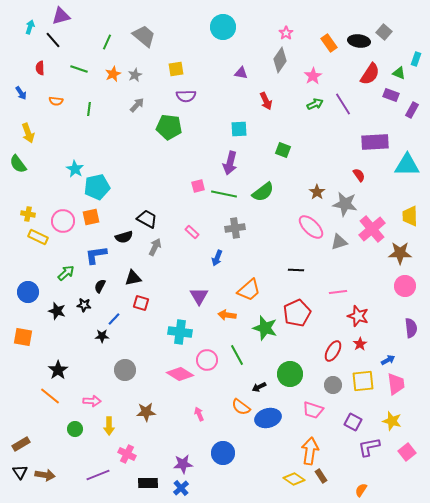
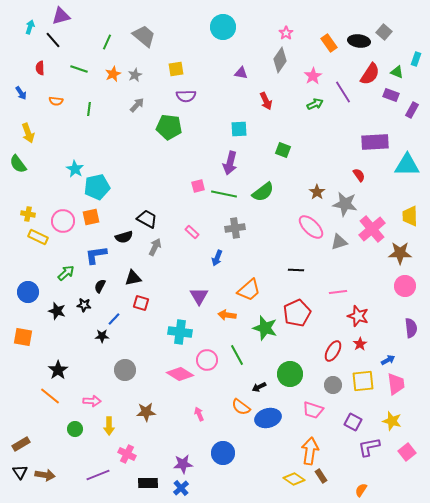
green triangle at (399, 73): moved 2 px left, 1 px up
purple line at (343, 104): moved 12 px up
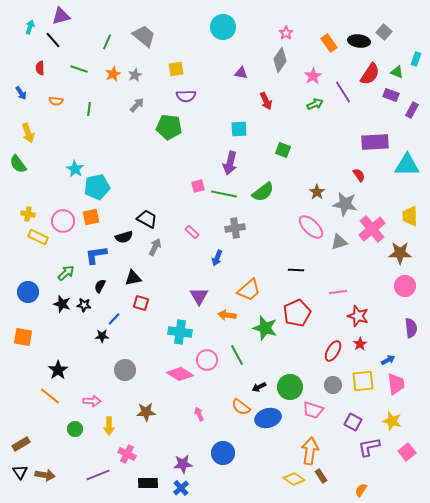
black star at (57, 311): moved 5 px right, 7 px up
green circle at (290, 374): moved 13 px down
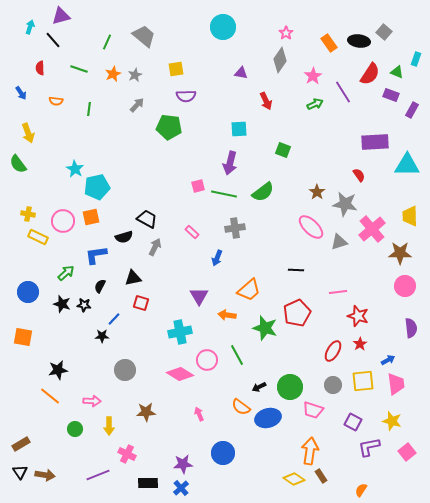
cyan cross at (180, 332): rotated 20 degrees counterclockwise
black star at (58, 370): rotated 24 degrees clockwise
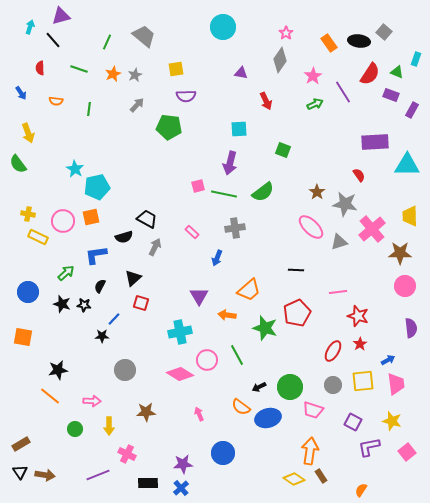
black triangle at (133, 278): rotated 30 degrees counterclockwise
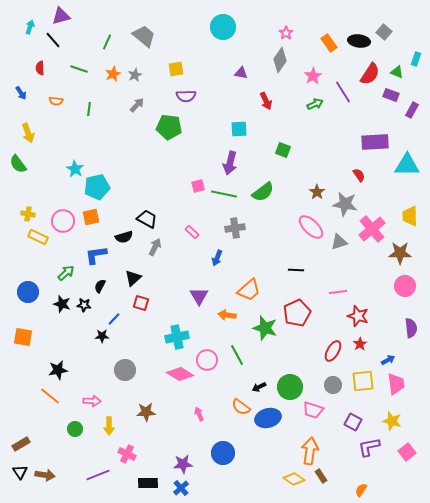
cyan cross at (180, 332): moved 3 px left, 5 px down
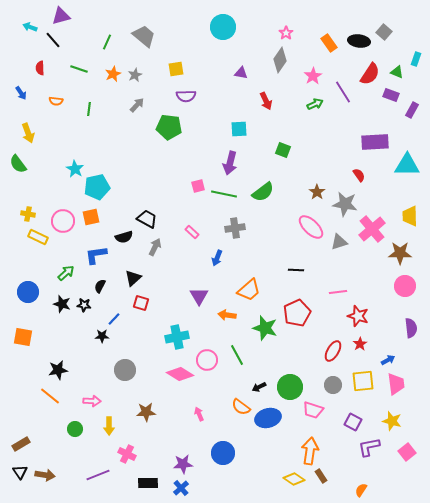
cyan arrow at (30, 27): rotated 88 degrees counterclockwise
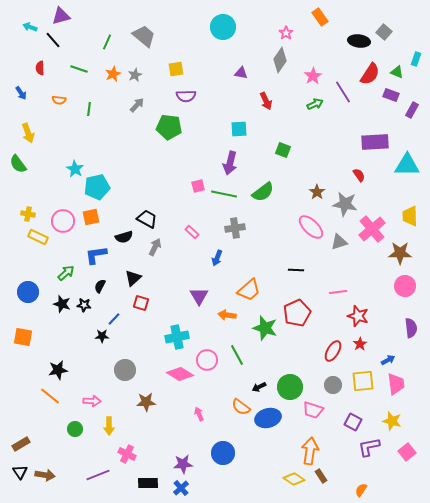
orange rectangle at (329, 43): moved 9 px left, 26 px up
orange semicircle at (56, 101): moved 3 px right, 1 px up
brown star at (146, 412): moved 10 px up
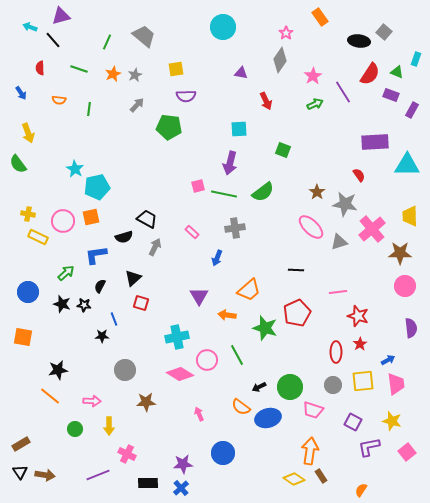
blue line at (114, 319): rotated 64 degrees counterclockwise
red ellipse at (333, 351): moved 3 px right, 1 px down; rotated 30 degrees counterclockwise
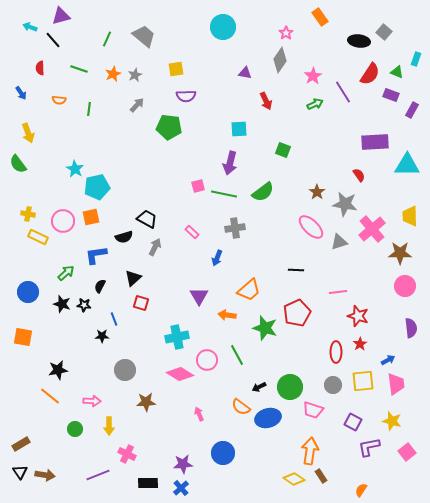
green line at (107, 42): moved 3 px up
purple triangle at (241, 73): moved 4 px right
